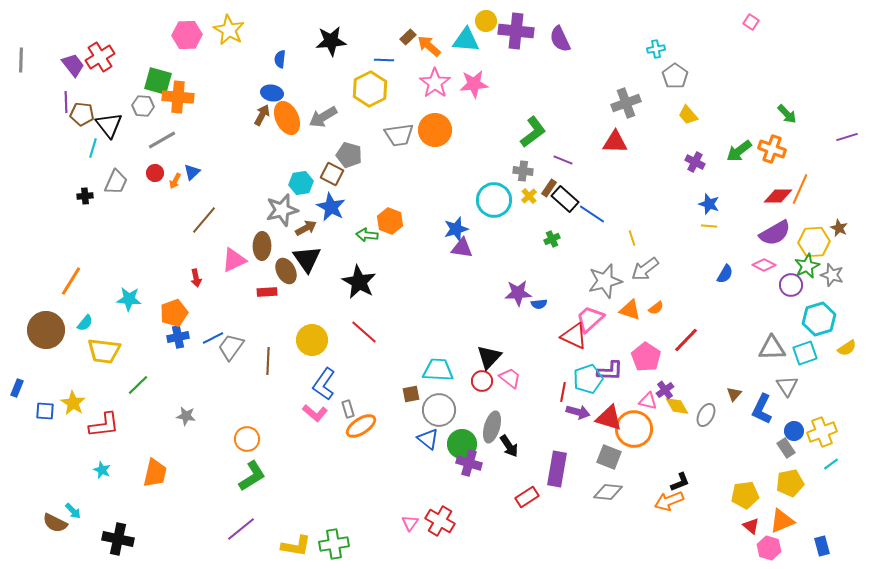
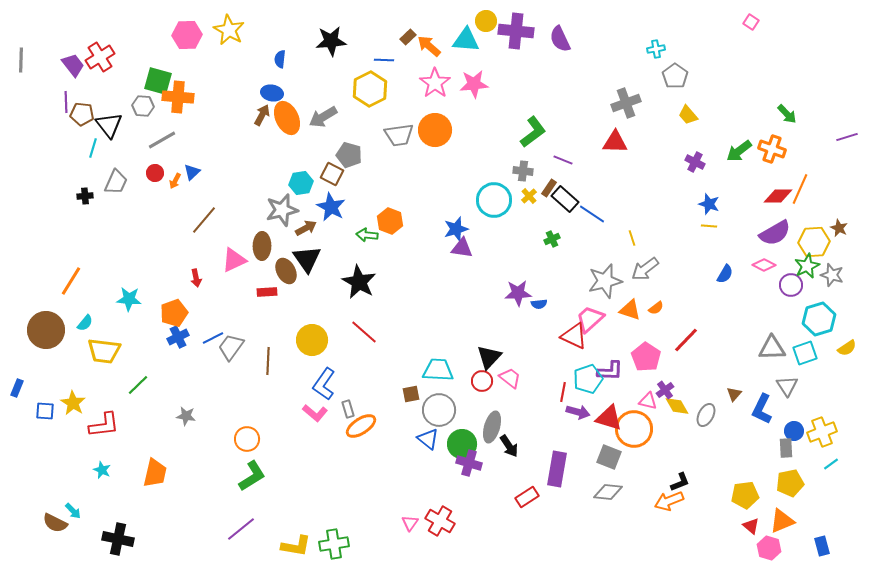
blue cross at (178, 337): rotated 15 degrees counterclockwise
gray rectangle at (786, 448): rotated 30 degrees clockwise
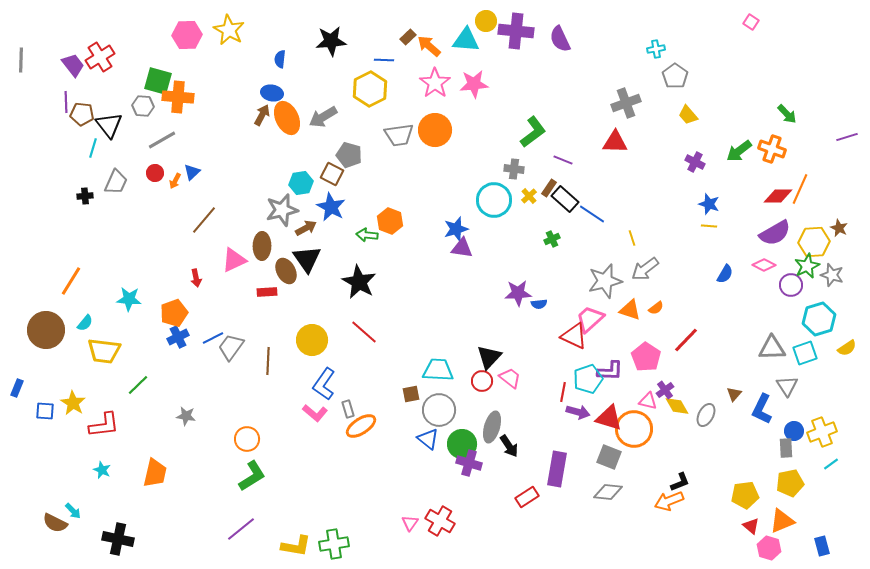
gray cross at (523, 171): moved 9 px left, 2 px up
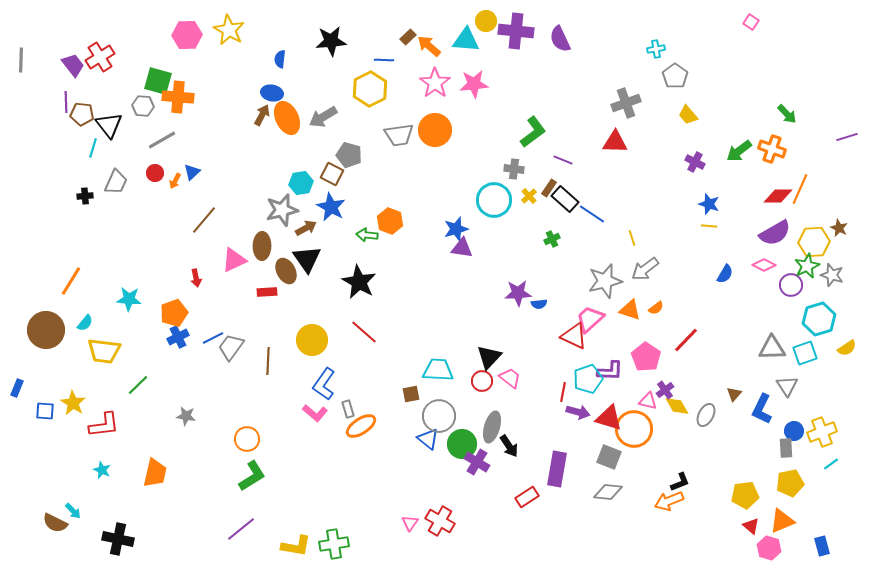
gray circle at (439, 410): moved 6 px down
purple cross at (469, 463): moved 8 px right, 1 px up; rotated 15 degrees clockwise
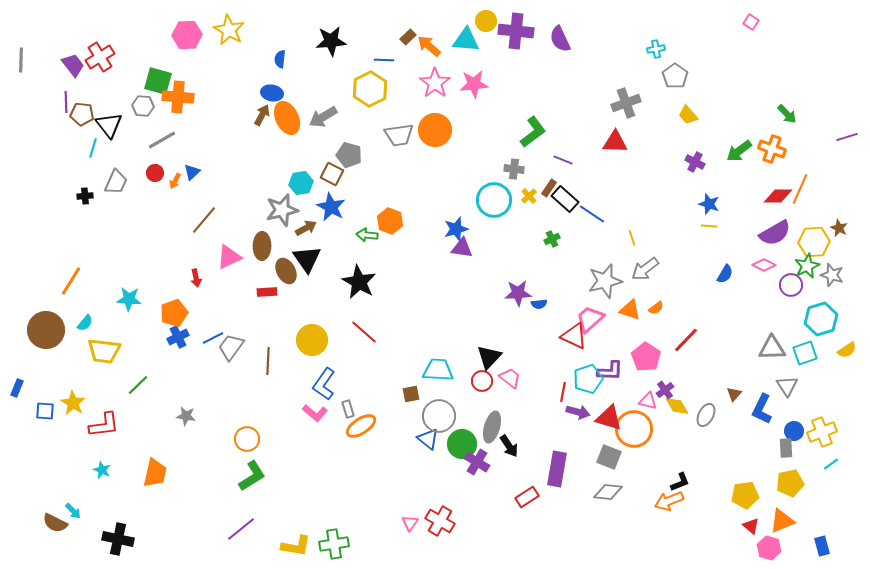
pink triangle at (234, 260): moved 5 px left, 3 px up
cyan hexagon at (819, 319): moved 2 px right
yellow semicircle at (847, 348): moved 2 px down
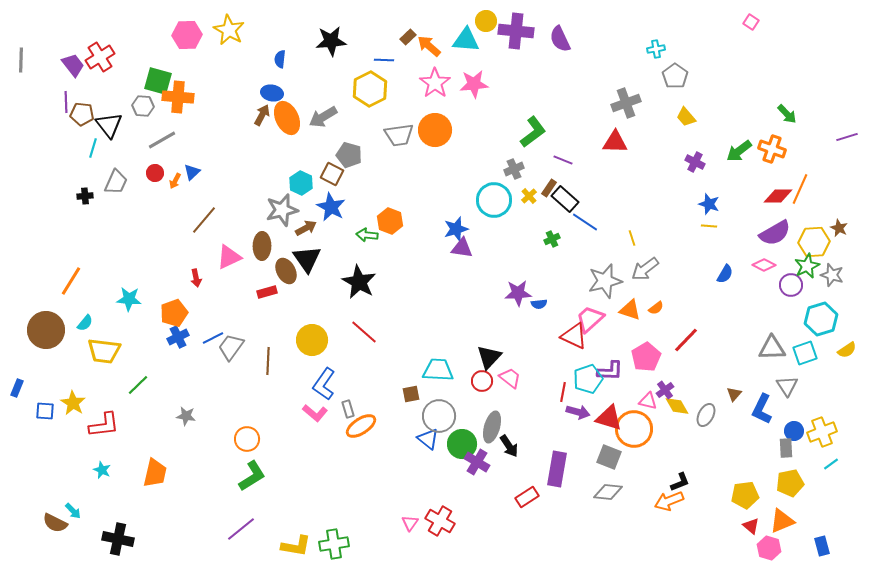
yellow trapezoid at (688, 115): moved 2 px left, 2 px down
gray cross at (514, 169): rotated 30 degrees counterclockwise
cyan hexagon at (301, 183): rotated 25 degrees counterclockwise
blue line at (592, 214): moved 7 px left, 8 px down
red rectangle at (267, 292): rotated 12 degrees counterclockwise
pink pentagon at (646, 357): rotated 8 degrees clockwise
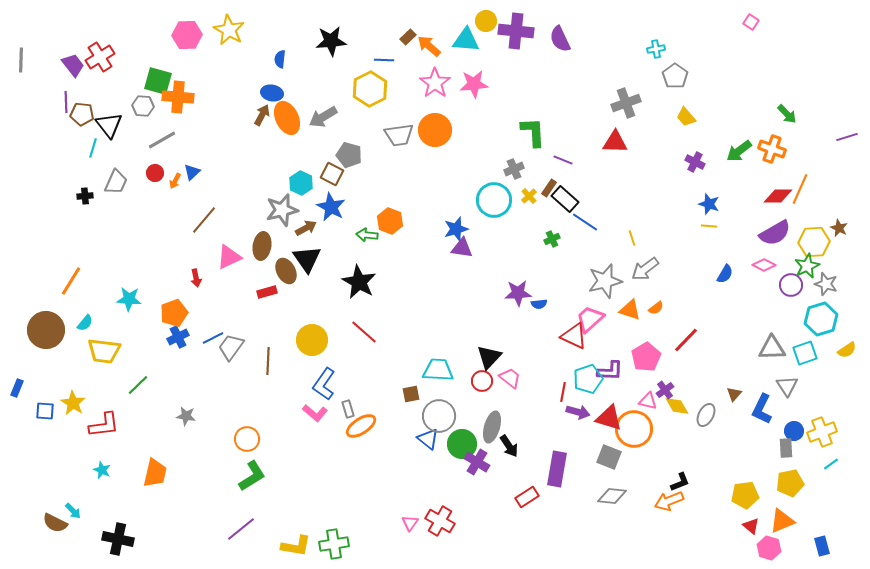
green L-shape at (533, 132): rotated 56 degrees counterclockwise
brown ellipse at (262, 246): rotated 8 degrees clockwise
gray star at (832, 275): moved 6 px left, 9 px down
gray diamond at (608, 492): moved 4 px right, 4 px down
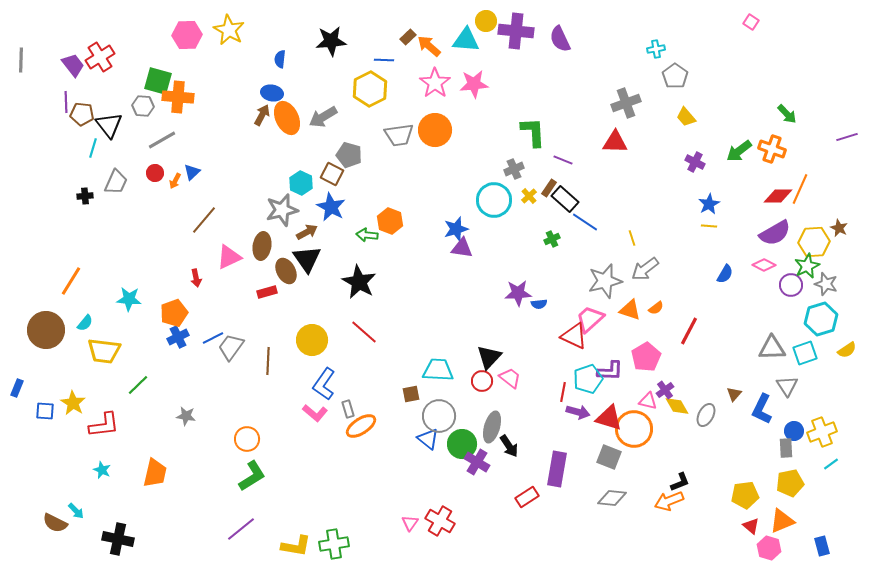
blue star at (709, 204): rotated 25 degrees clockwise
brown arrow at (306, 228): moved 1 px right, 4 px down
red line at (686, 340): moved 3 px right, 9 px up; rotated 16 degrees counterclockwise
gray diamond at (612, 496): moved 2 px down
cyan arrow at (73, 511): moved 3 px right
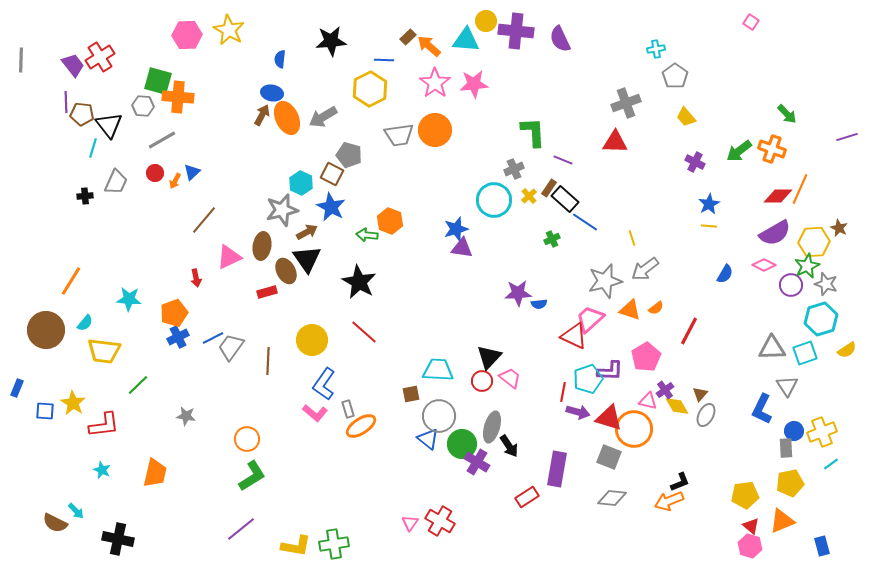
brown triangle at (734, 394): moved 34 px left
pink hexagon at (769, 548): moved 19 px left, 2 px up
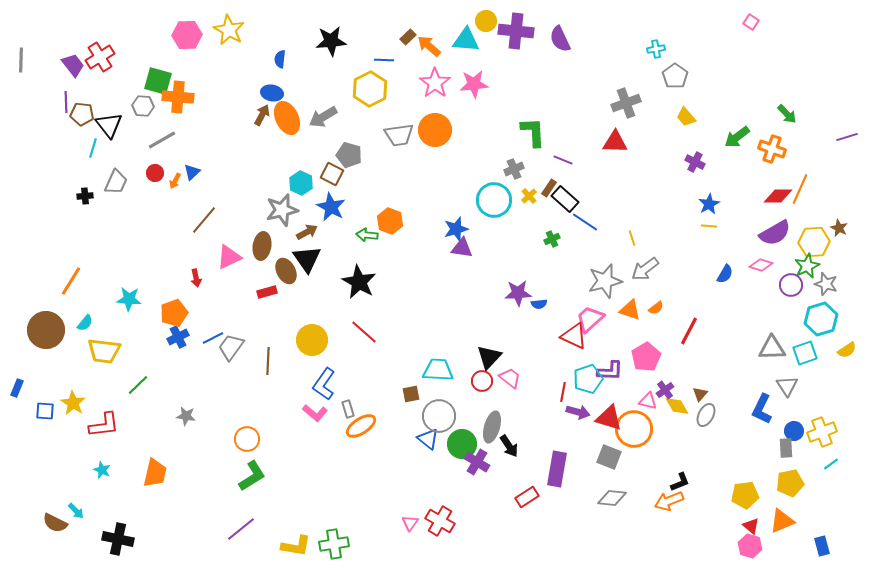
green arrow at (739, 151): moved 2 px left, 14 px up
pink diamond at (764, 265): moved 3 px left; rotated 10 degrees counterclockwise
